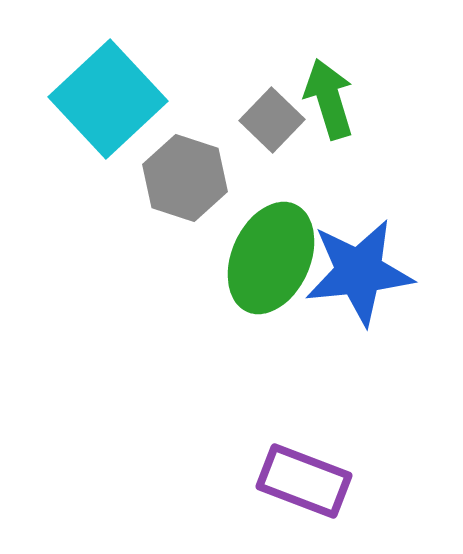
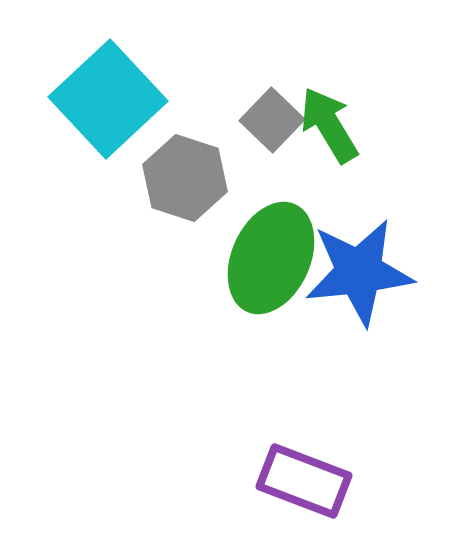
green arrow: moved 26 px down; rotated 14 degrees counterclockwise
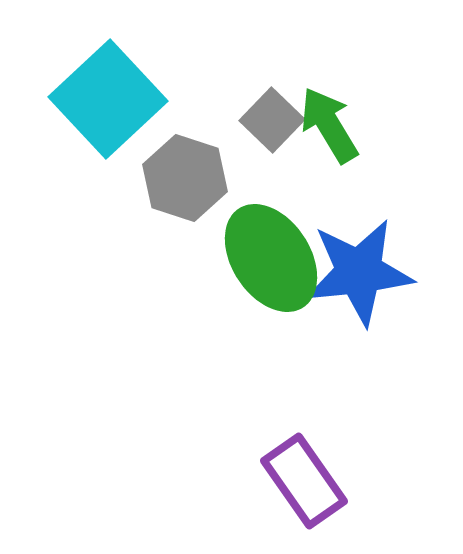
green ellipse: rotated 57 degrees counterclockwise
purple rectangle: rotated 34 degrees clockwise
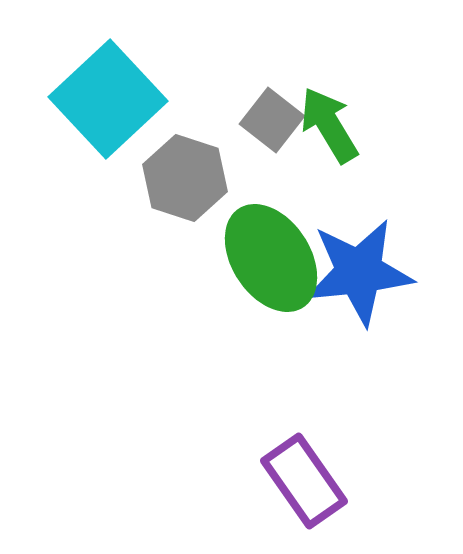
gray square: rotated 6 degrees counterclockwise
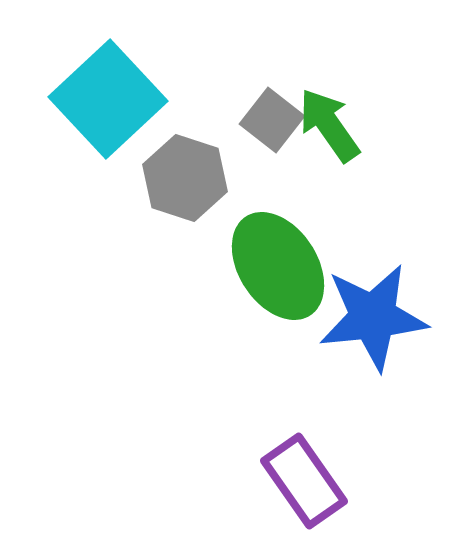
green arrow: rotated 4 degrees counterclockwise
green ellipse: moved 7 px right, 8 px down
blue star: moved 14 px right, 45 px down
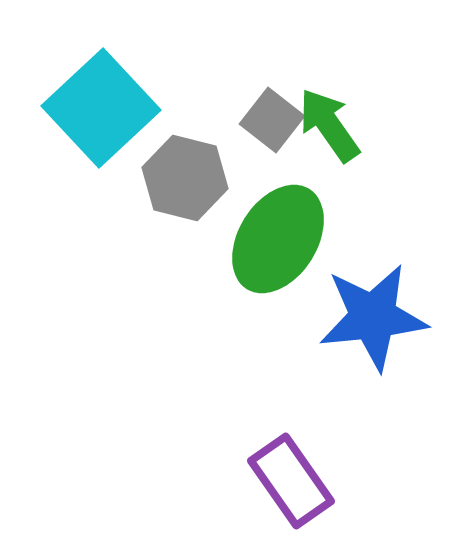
cyan square: moved 7 px left, 9 px down
gray hexagon: rotated 4 degrees counterclockwise
green ellipse: moved 27 px up; rotated 65 degrees clockwise
purple rectangle: moved 13 px left
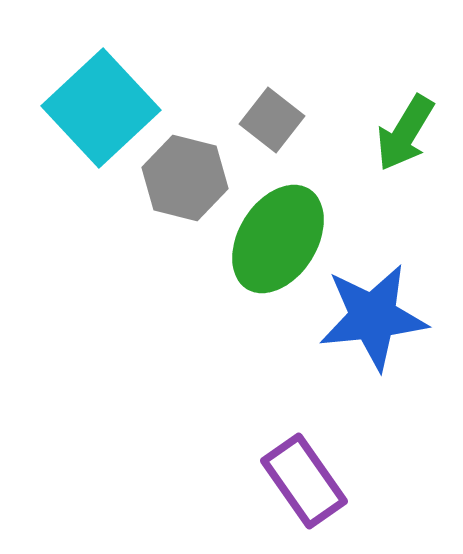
green arrow: moved 76 px right, 8 px down; rotated 114 degrees counterclockwise
purple rectangle: moved 13 px right
